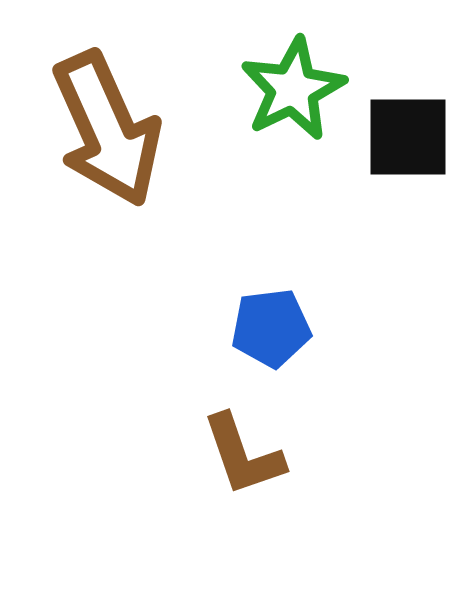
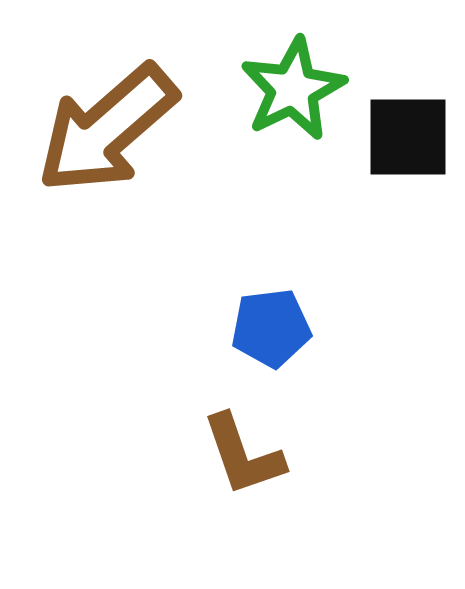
brown arrow: rotated 73 degrees clockwise
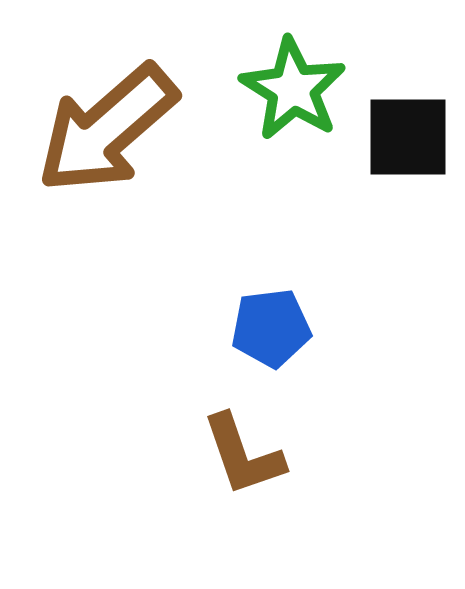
green star: rotated 14 degrees counterclockwise
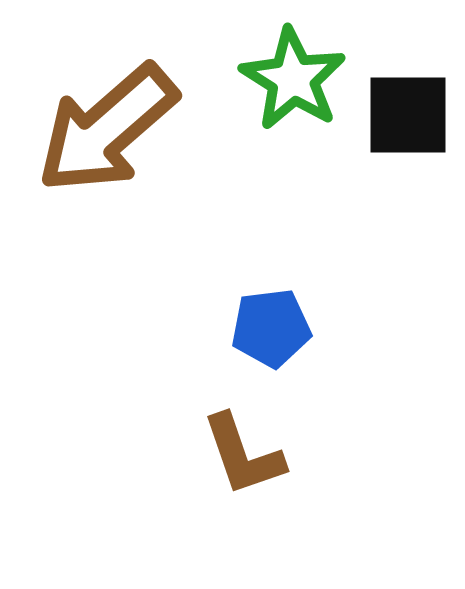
green star: moved 10 px up
black square: moved 22 px up
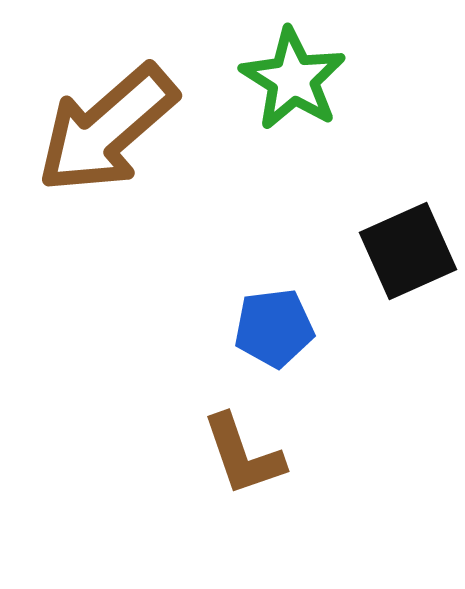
black square: moved 136 px down; rotated 24 degrees counterclockwise
blue pentagon: moved 3 px right
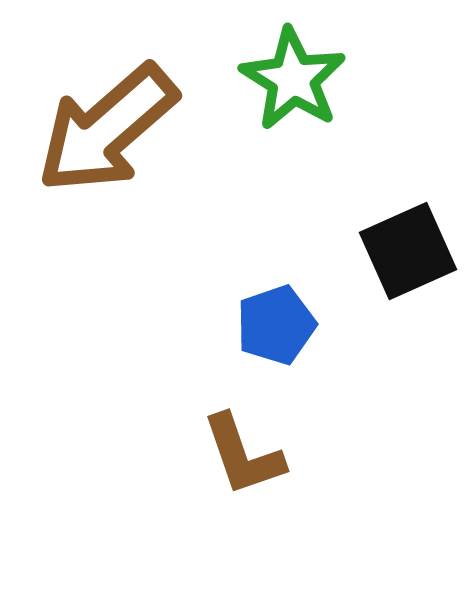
blue pentagon: moved 2 px right, 3 px up; rotated 12 degrees counterclockwise
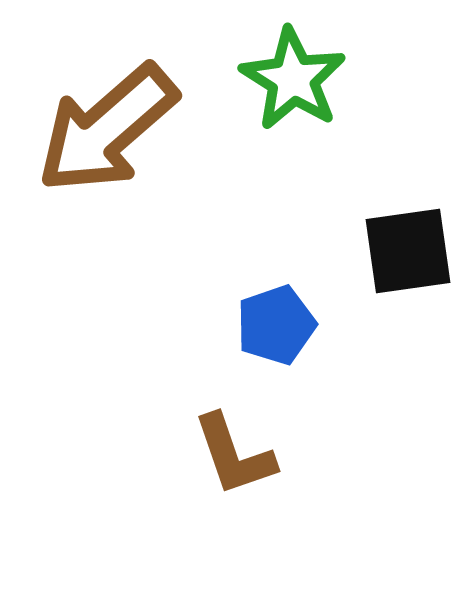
black square: rotated 16 degrees clockwise
brown L-shape: moved 9 px left
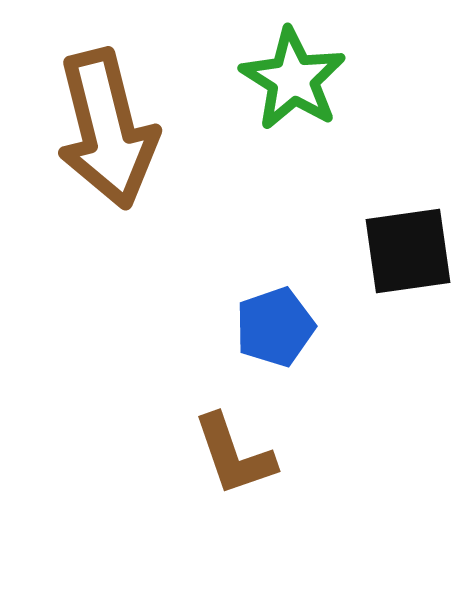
brown arrow: rotated 63 degrees counterclockwise
blue pentagon: moved 1 px left, 2 px down
